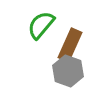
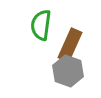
green semicircle: rotated 32 degrees counterclockwise
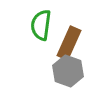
brown rectangle: moved 1 px left, 2 px up
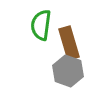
brown rectangle: rotated 40 degrees counterclockwise
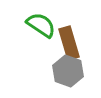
green semicircle: rotated 116 degrees clockwise
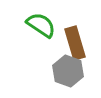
brown rectangle: moved 6 px right
